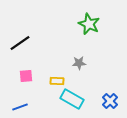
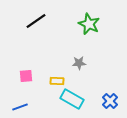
black line: moved 16 px right, 22 px up
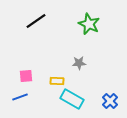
blue line: moved 10 px up
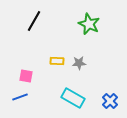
black line: moved 2 px left; rotated 25 degrees counterclockwise
pink square: rotated 16 degrees clockwise
yellow rectangle: moved 20 px up
cyan rectangle: moved 1 px right, 1 px up
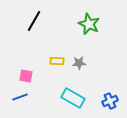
blue cross: rotated 21 degrees clockwise
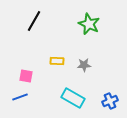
gray star: moved 5 px right, 2 px down
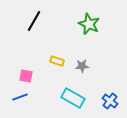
yellow rectangle: rotated 16 degrees clockwise
gray star: moved 2 px left, 1 px down
blue cross: rotated 28 degrees counterclockwise
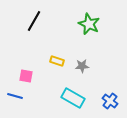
blue line: moved 5 px left, 1 px up; rotated 35 degrees clockwise
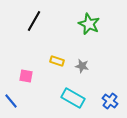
gray star: rotated 16 degrees clockwise
blue line: moved 4 px left, 5 px down; rotated 35 degrees clockwise
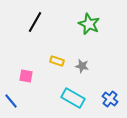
black line: moved 1 px right, 1 px down
blue cross: moved 2 px up
